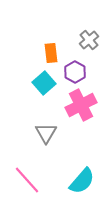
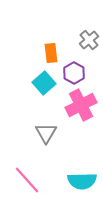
purple hexagon: moved 1 px left, 1 px down
cyan semicircle: rotated 48 degrees clockwise
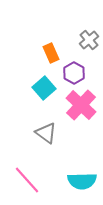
orange rectangle: rotated 18 degrees counterclockwise
cyan square: moved 5 px down
pink cross: rotated 20 degrees counterclockwise
gray triangle: rotated 25 degrees counterclockwise
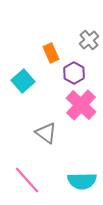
cyan square: moved 21 px left, 7 px up
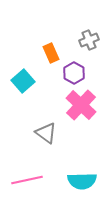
gray cross: rotated 18 degrees clockwise
pink line: rotated 60 degrees counterclockwise
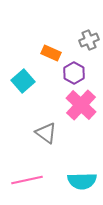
orange rectangle: rotated 42 degrees counterclockwise
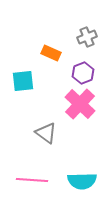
gray cross: moved 2 px left, 3 px up
purple hexagon: moved 9 px right; rotated 10 degrees clockwise
cyan square: rotated 35 degrees clockwise
pink cross: moved 1 px left, 1 px up
pink line: moved 5 px right; rotated 16 degrees clockwise
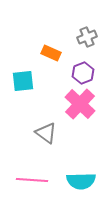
cyan semicircle: moved 1 px left
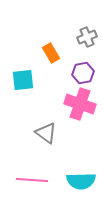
orange rectangle: rotated 36 degrees clockwise
purple hexagon: rotated 10 degrees clockwise
cyan square: moved 1 px up
pink cross: rotated 24 degrees counterclockwise
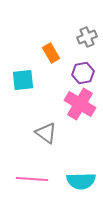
pink cross: rotated 12 degrees clockwise
pink line: moved 1 px up
